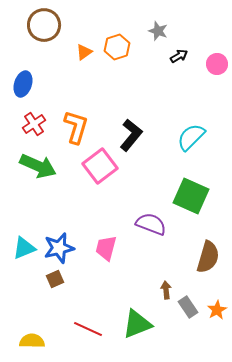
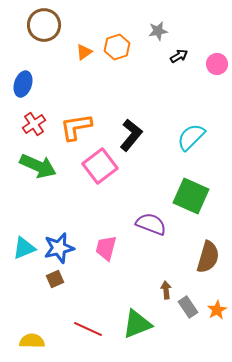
gray star: rotated 30 degrees counterclockwise
orange L-shape: rotated 116 degrees counterclockwise
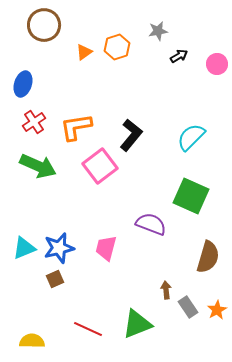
red cross: moved 2 px up
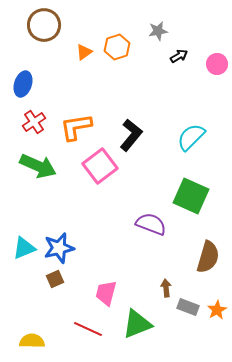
pink trapezoid: moved 45 px down
brown arrow: moved 2 px up
gray rectangle: rotated 35 degrees counterclockwise
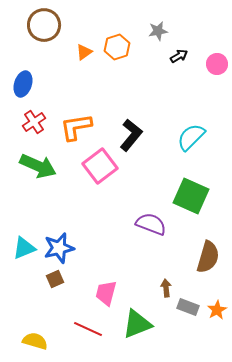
yellow semicircle: moved 3 px right; rotated 15 degrees clockwise
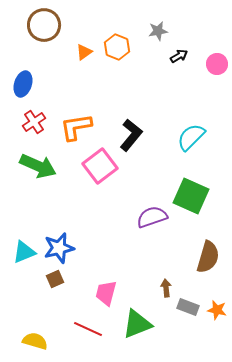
orange hexagon: rotated 20 degrees counterclockwise
purple semicircle: moved 1 px right, 7 px up; rotated 40 degrees counterclockwise
cyan triangle: moved 4 px down
orange star: rotated 30 degrees counterclockwise
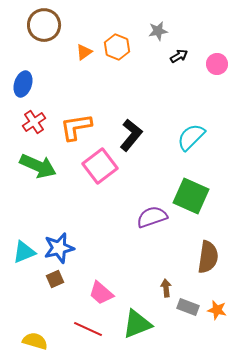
brown semicircle: rotated 8 degrees counterclockwise
pink trapezoid: moved 5 px left; rotated 64 degrees counterclockwise
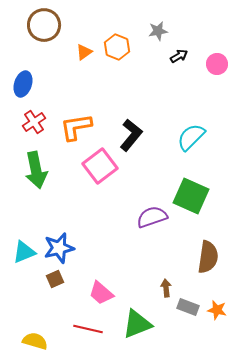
green arrow: moved 2 px left, 4 px down; rotated 54 degrees clockwise
red line: rotated 12 degrees counterclockwise
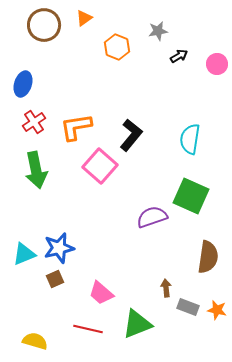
orange triangle: moved 34 px up
cyan semicircle: moved 1 px left, 2 px down; rotated 36 degrees counterclockwise
pink square: rotated 12 degrees counterclockwise
cyan triangle: moved 2 px down
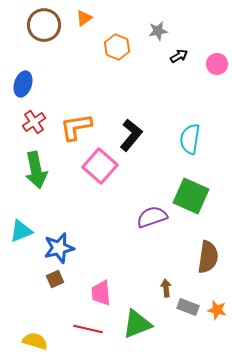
cyan triangle: moved 3 px left, 23 px up
pink trapezoid: rotated 44 degrees clockwise
